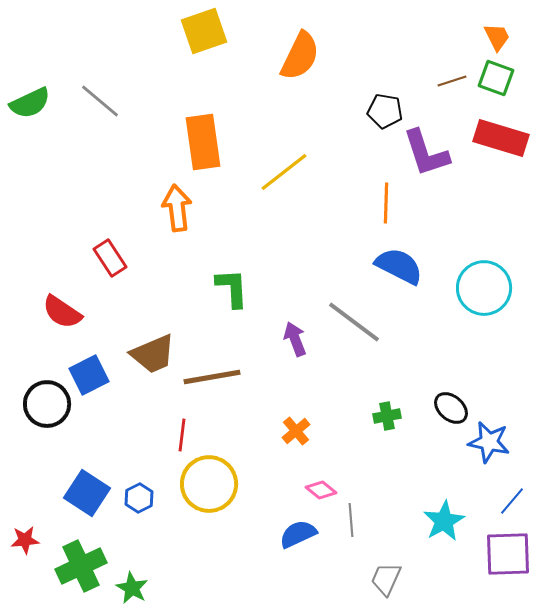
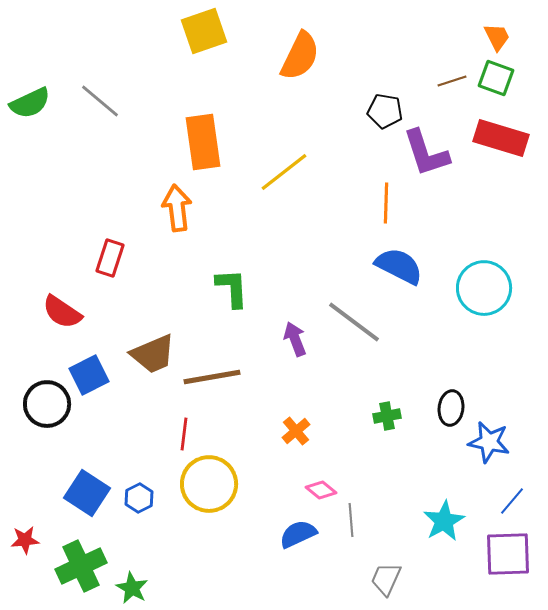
red rectangle at (110, 258): rotated 51 degrees clockwise
black ellipse at (451, 408): rotated 56 degrees clockwise
red line at (182, 435): moved 2 px right, 1 px up
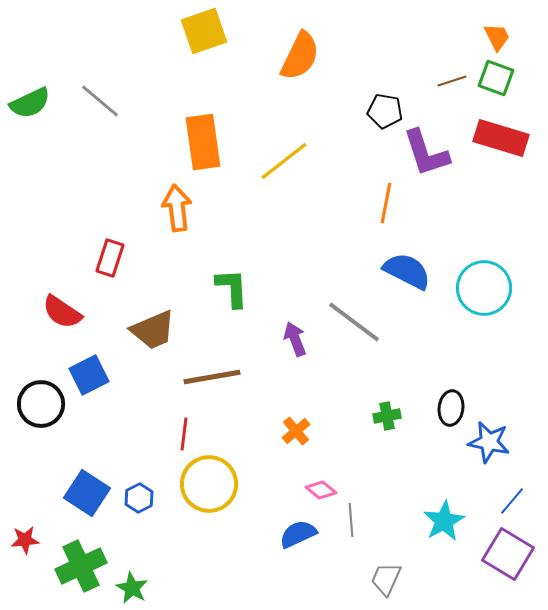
yellow line at (284, 172): moved 11 px up
orange line at (386, 203): rotated 9 degrees clockwise
blue semicircle at (399, 266): moved 8 px right, 5 px down
brown trapezoid at (153, 354): moved 24 px up
black circle at (47, 404): moved 6 px left
purple square at (508, 554): rotated 33 degrees clockwise
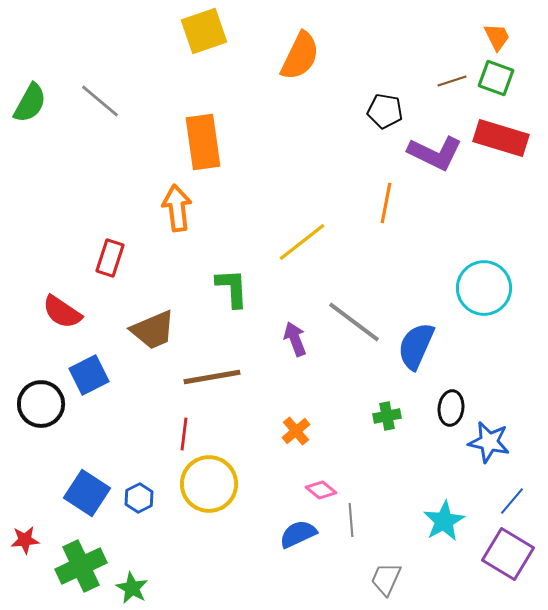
green semicircle at (30, 103): rotated 36 degrees counterclockwise
purple L-shape at (426, 153): moved 9 px right; rotated 46 degrees counterclockwise
yellow line at (284, 161): moved 18 px right, 81 px down
blue semicircle at (407, 271): moved 9 px right, 75 px down; rotated 93 degrees counterclockwise
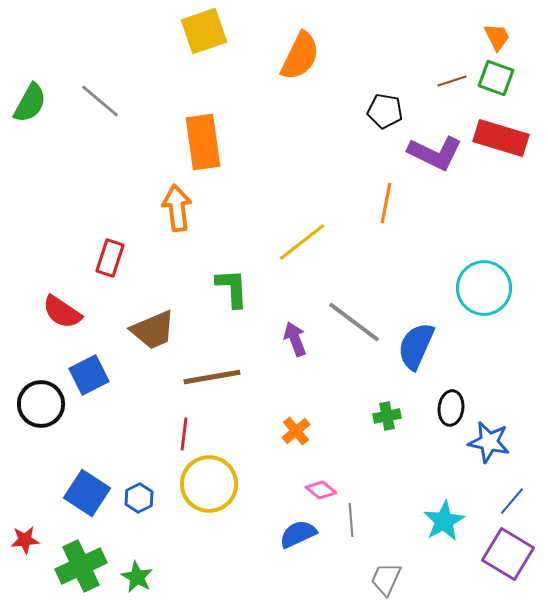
green star at (132, 588): moved 5 px right, 11 px up
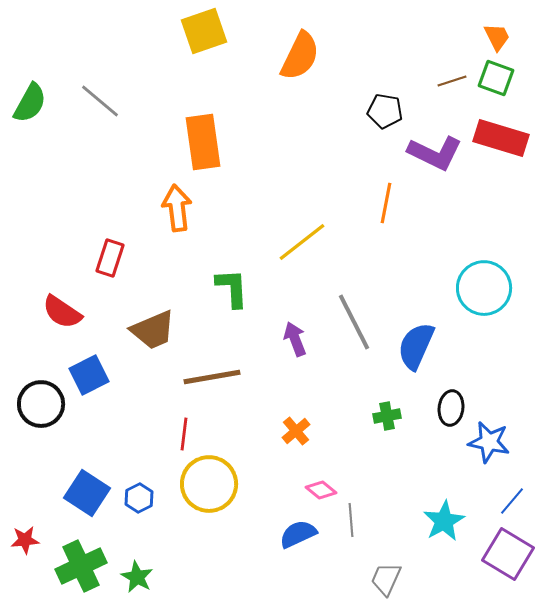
gray line at (354, 322): rotated 26 degrees clockwise
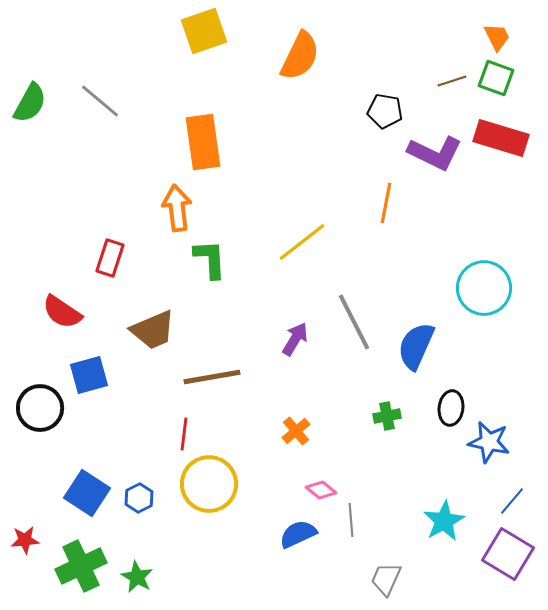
green L-shape at (232, 288): moved 22 px left, 29 px up
purple arrow at (295, 339): rotated 52 degrees clockwise
blue square at (89, 375): rotated 12 degrees clockwise
black circle at (41, 404): moved 1 px left, 4 px down
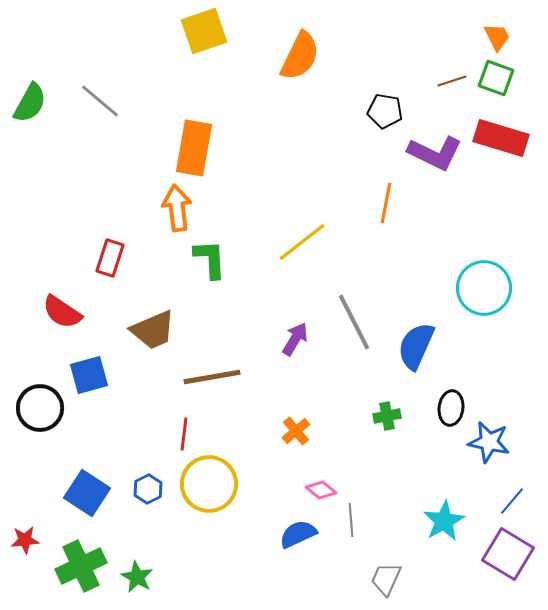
orange rectangle at (203, 142): moved 9 px left, 6 px down; rotated 18 degrees clockwise
blue hexagon at (139, 498): moved 9 px right, 9 px up
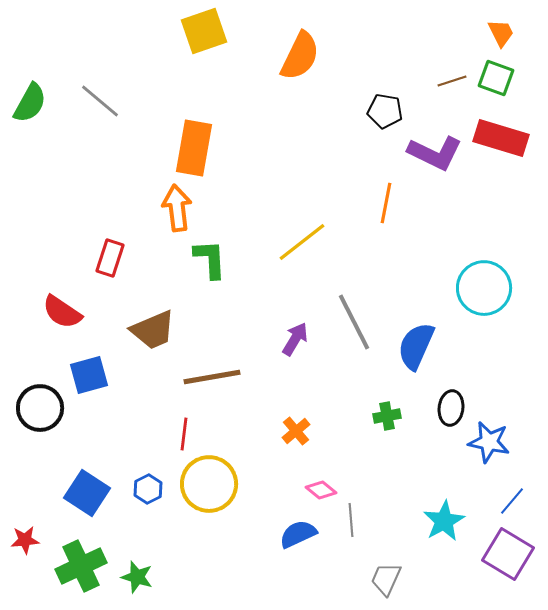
orange trapezoid at (497, 37): moved 4 px right, 4 px up
green star at (137, 577): rotated 12 degrees counterclockwise
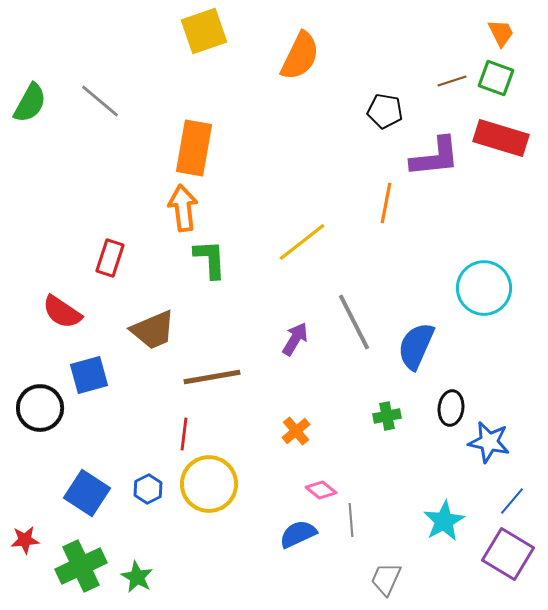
purple L-shape at (435, 153): moved 4 px down; rotated 32 degrees counterclockwise
orange arrow at (177, 208): moved 6 px right
green star at (137, 577): rotated 12 degrees clockwise
